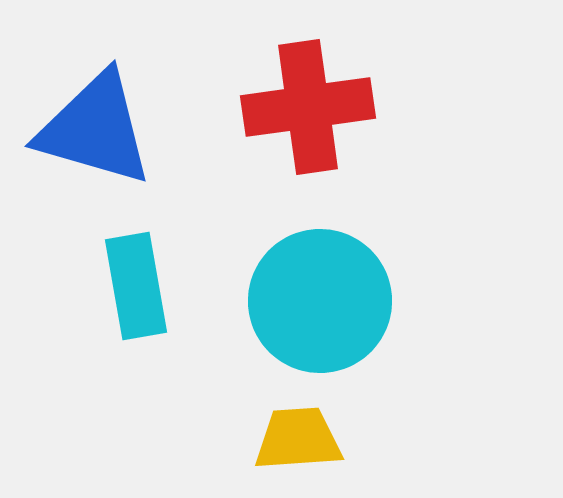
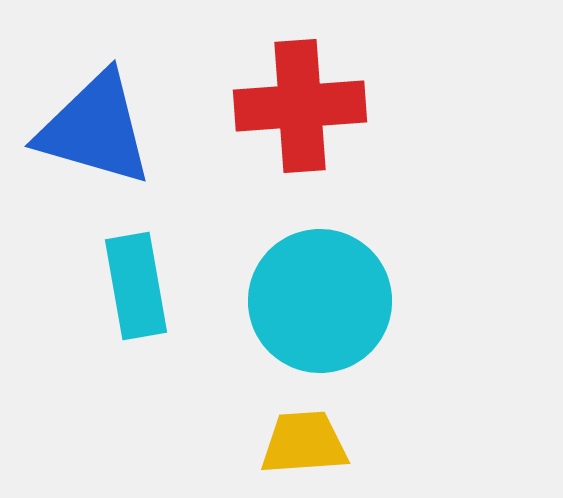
red cross: moved 8 px left, 1 px up; rotated 4 degrees clockwise
yellow trapezoid: moved 6 px right, 4 px down
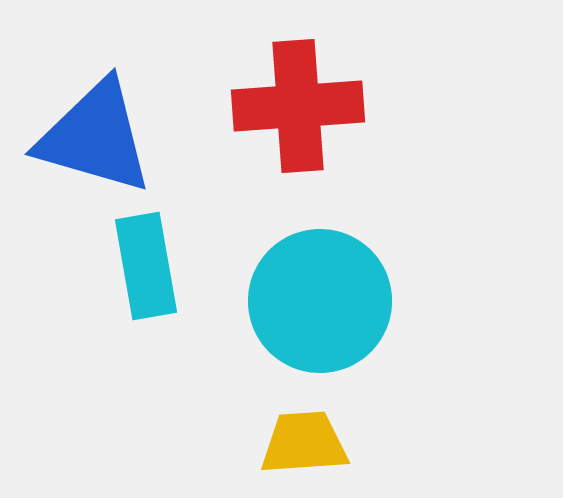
red cross: moved 2 px left
blue triangle: moved 8 px down
cyan rectangle: moved 10 px right, 20 px up
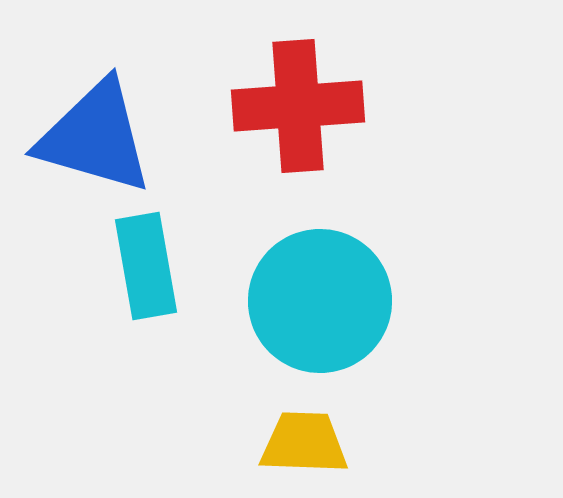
yellow trapezoid: rotated 6 degrees clockwise
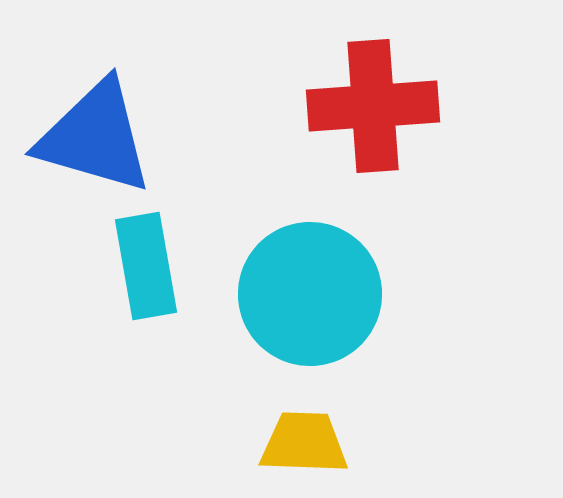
red cross: moved 75 px right
cyan circle: moved 10 px left, 7 px up
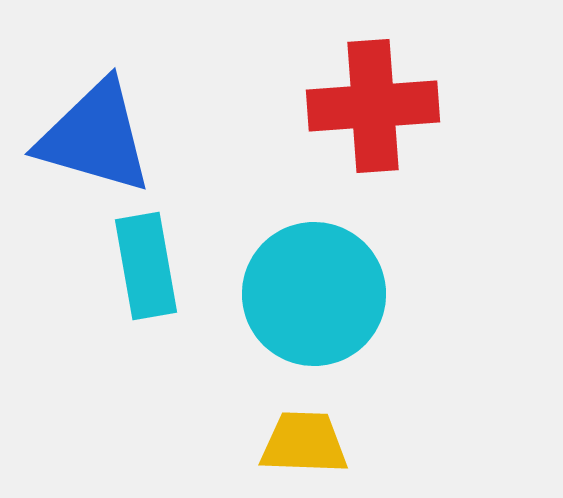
cyan circle: moved 4 px right
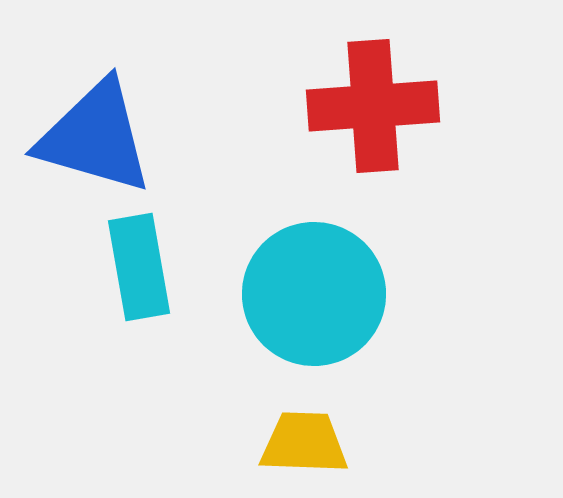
cyan rectangle: moved 7 px left, 1 px down
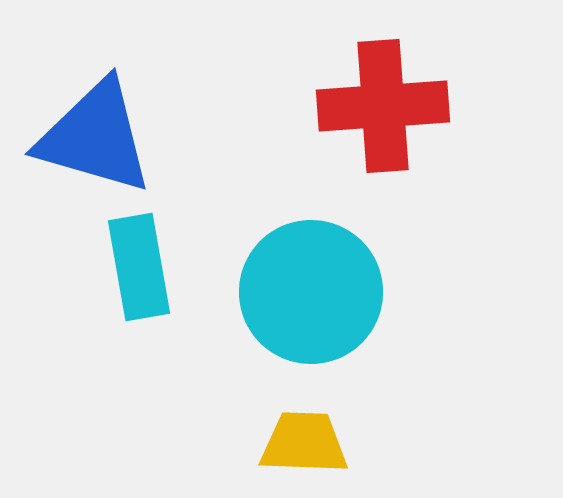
red cross: moved 10 px right
cyan circle: moved 3 px left, 2 px up
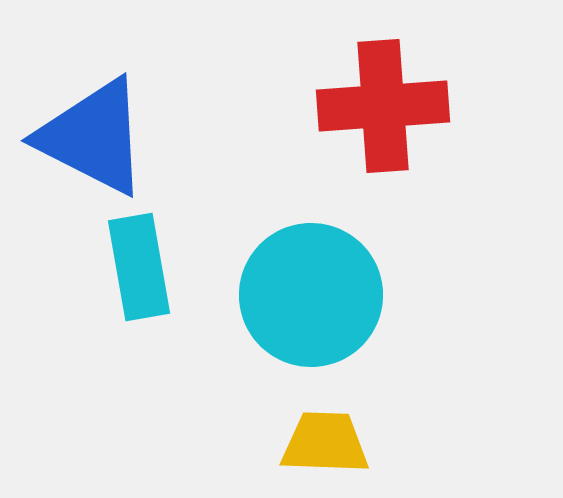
blue triangle: moved 2 px left; rotated 11 degrees clockwise
cyan circle: moved 3 px down
yellow trapezoid: moved 21 px right
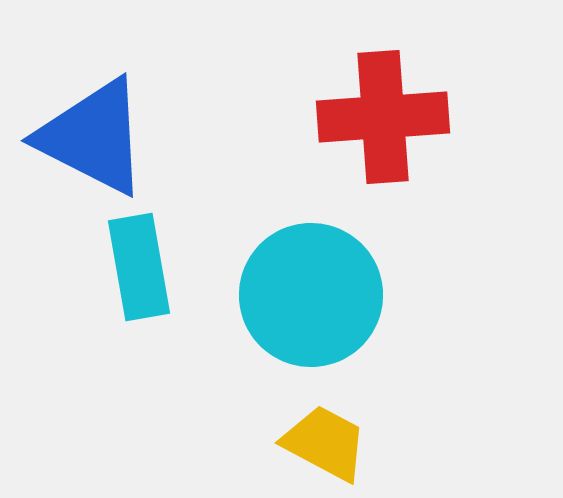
red cross: moved 11 px down
yellow trapezoid: rotated 26 degrees clockwise
